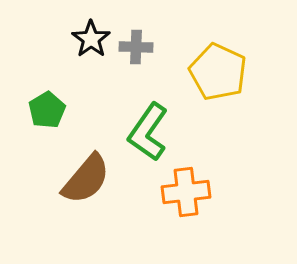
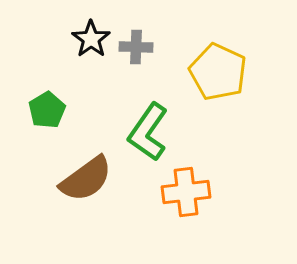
brown semicircle: rotated 14 degrees clockwise
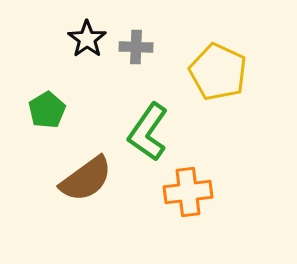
black star: moved 4 px left
orange cross: moved 2 px right
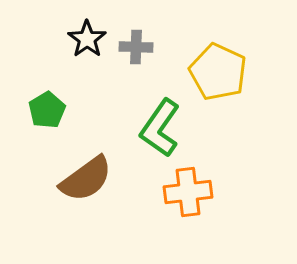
green L-shape: moved 12 px right, 4 px up
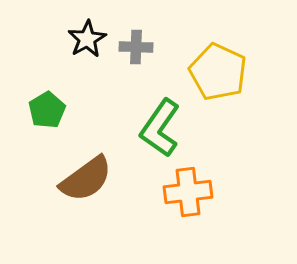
black star: rotated 6 degrees clockwise
